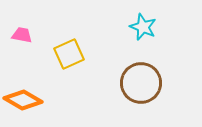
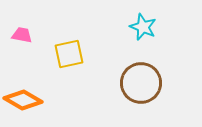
yellow square: rotated 12 degrees clockwise
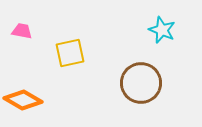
cyan star: moved 19 px right, 3 px down
pink trapezoid: moved 4 px up
yellow square: moved 1 px right, 1 px up
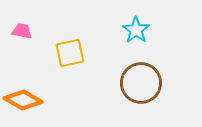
cyan star: moved 26 px left; rotated 12 degrees clockwise
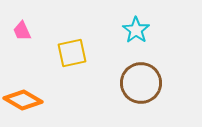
pink trapezoid: rotated 125 degrees counterclockwise
yellow square: moved 2 px right
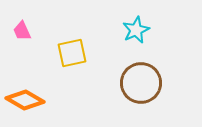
cyan star: rotated 12 degrees clockwise
orange diamond: moved 2 px right
